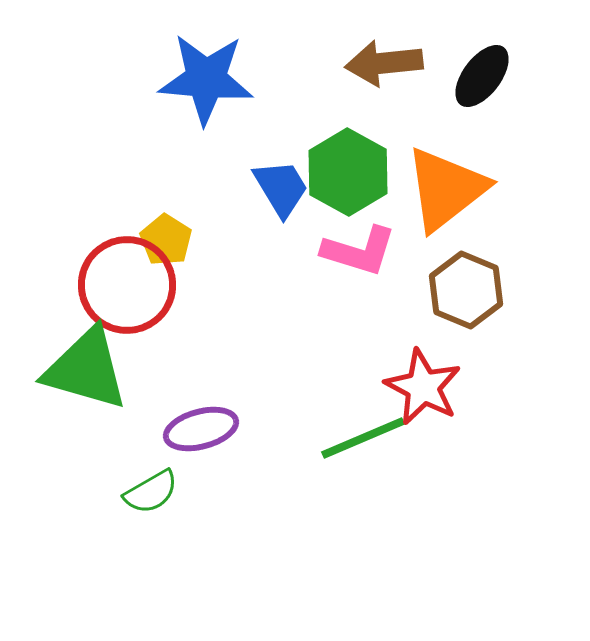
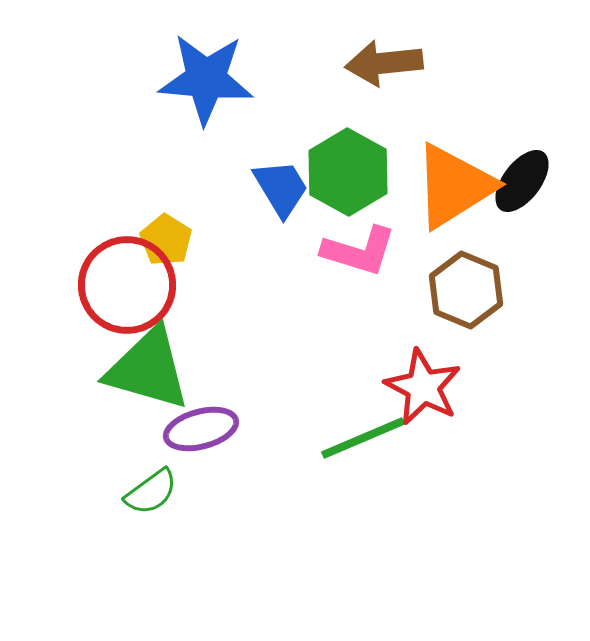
black ellipse: moved 40 px right, 105 px down
orange triangle: moved 8 px right, 3 px up; rotated 6 degrees clockwise
green triangle: moved 62 px right
green semicircle: rotated 6 degrees counterclockwise
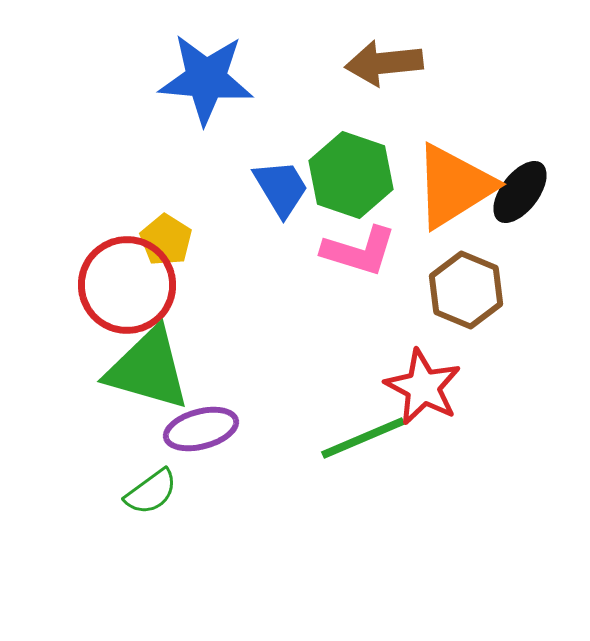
green hexagon: moved 3 px right, 3 px down; rotated 10 degrees counterclockwise
black ellipse: moved 2 px left, 11 px down
